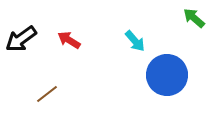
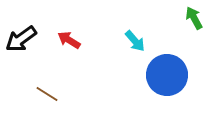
green arrow: rotated 20 degrees clockwise
brown line: rotated 70 degrees clockwise
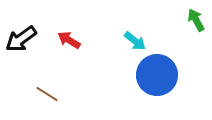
green arrow: moved 2 px right, 2 px down
cyan arrow: rotated 10 degrees counterclockwise
blue circle: moved 10 px left
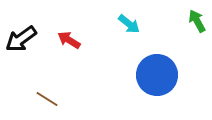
green arrow: moved 1 px right, 1 px down
cyan arrow: moved 6 px left, 17 px up
brown line: moved 5 px down
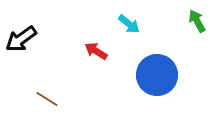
red arrow: moved 27 px right, 11 px down
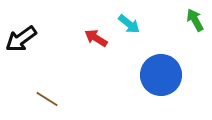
green arrow: moved 2 px left, 1 px up
red arrow: moved 13 px up
blue circle: moved 4 px right
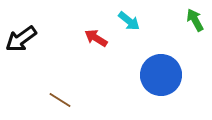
cyan arrow: moved 3 px up
brown line: moved 13 px right, 1 px down
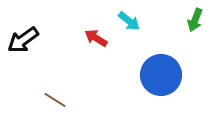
green arrow: rotated 130 degrees counterclockwise
black arrow: moved 2 px right, 1 px down
brown line: moved 5 px left
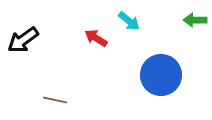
green arrow: rotated 70 degrees clockwise
brown line: rotated 20 degrees counterclockwise
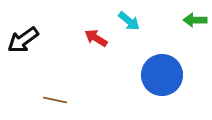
blue circle: moved 1 px right
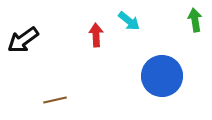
green arrow: rotated 80 degrees clockwise
red arrow: moved 3 px up; rotated 55 degrees clockwise
blue circle: moved 1 px down
brown line: rotated 25 degrees counterclockwise
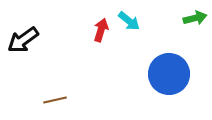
green arrow: moved 2 px up; rotated 85 degrees clockwise
red arrow: moved 5 px right, 5 px up; rotated 20 degrees clockwise
blue circle: moved 7 px right, 2 px up
